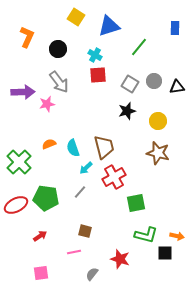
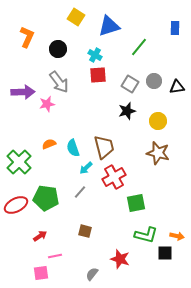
pink line: moved 19 px left, 4 px down
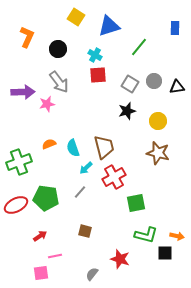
green cross: rotated 25 degrees clockwise
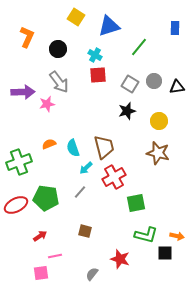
yellow circle: moved 1 px right
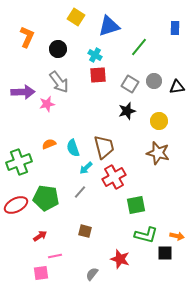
green square: moved 2 px down
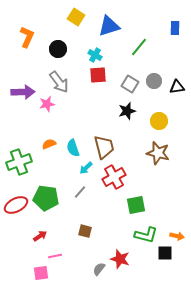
gray semicircle: moved 7 px right, 5 px up
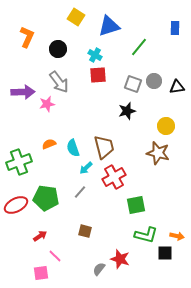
gray square: moved 3 px right; rotated 12 degrees counterclockwise
yellow circle: moved 7 px right, 5 px down
pink line: rotated 56 degrees clockwise
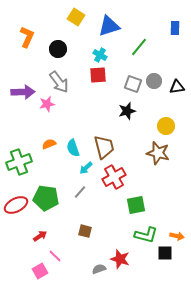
cyan cross: moved 5 px right
gray semicircle: rotated 32 degrees clockwise
pink square: moved 1 px left, 2 px up; rotated 21 degrees counterclockwise
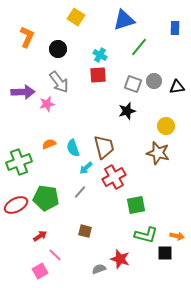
blue triangle: moved 15 px right, 6 px up
pink line: moved 1 px up
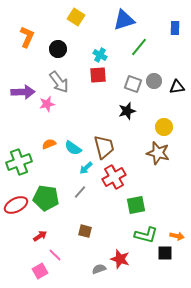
yellow circle: moved 2 px left, 1 px down
cyan semicircle: rotated 36 degrees counterclockwise
